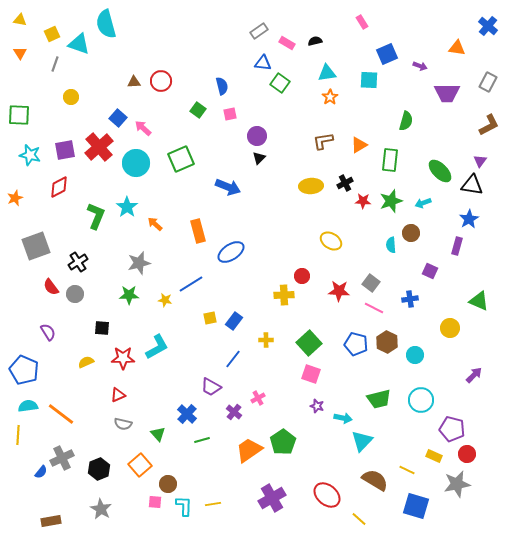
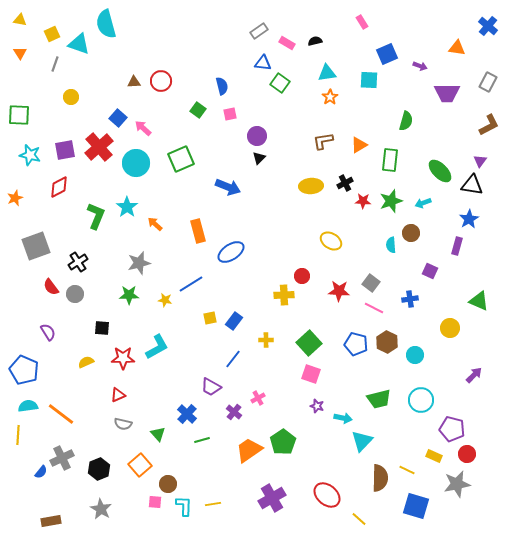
brown semicircle at (375, 480): moved 5 px right, 2 px up; rotated 60 degrees clockwise
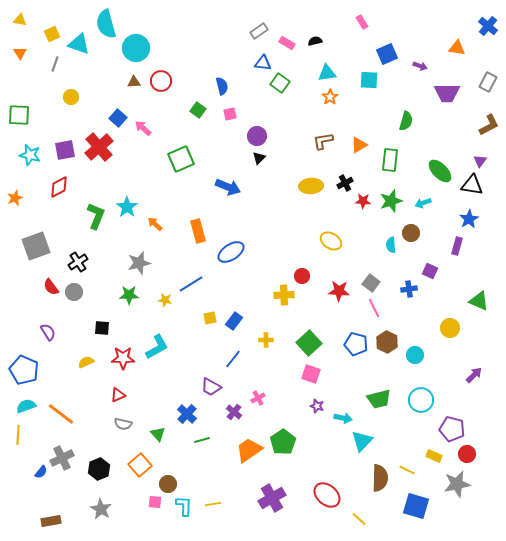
cyan circle at (136, 163): moved 115 px up
gray circle at (75, 294): moved 1 px left, 2 px up
blue cross at (410, 299): moved 1 px left, 10 px up
pink line at (374, 308): rotated 36 degrees clockwise
cyan semicircle at (28, 406): moved 2 px left; rotated 12 degrees counterclockwise
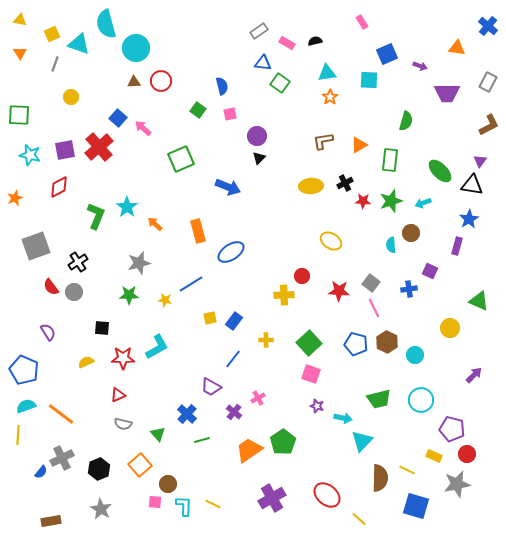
yellow line at (213, 504): rotated 35 degrees clockwise
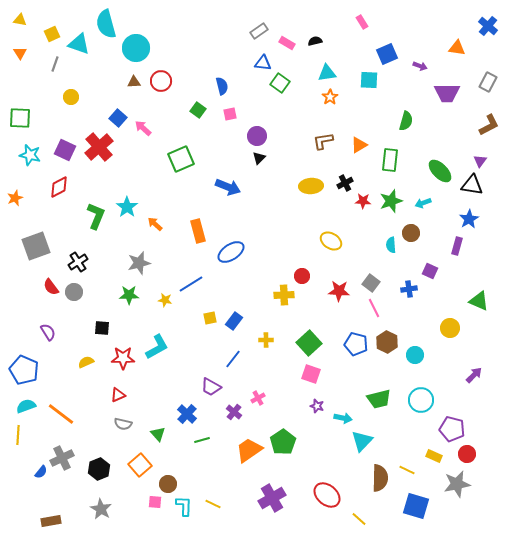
green square at (19, 115): moved 1 px right, 3 px down
purple square at (65, 150): rotated 35 degrees clockwise
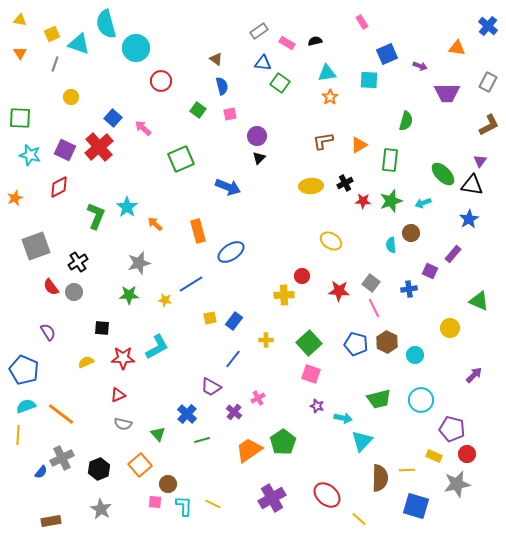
brown triangle at (134, 82): moved 82 px right, 23 px up; rotated 40 degrees clockwise
blue square at (118, 118): moved 5 px left
green ellipse at (440, 171): moved 3 px right, 3 px down
purple rectangle at (457, 246): moved 4 px left, 8 px down; rotated 24 degrees clockwise
yellow line at (407, 470): rotated 28 degrees counterclockwise
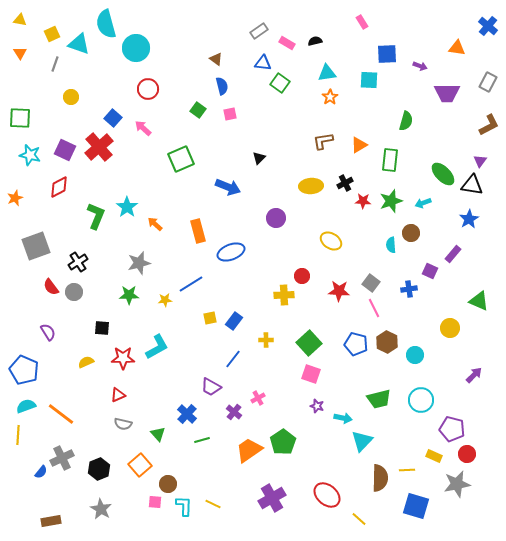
blue square at (387, 54): rotated 20 degrees clockwise
red circle at (161, 81): moved 13 px left, 8 px down
purple circle at (257, 136): moved 19 px right, 82 px down
blue ellipse at (231, 252): rotated 12 degrees clockwise
yellow star at (165, 300): rotated 16 degrees counterclockwise
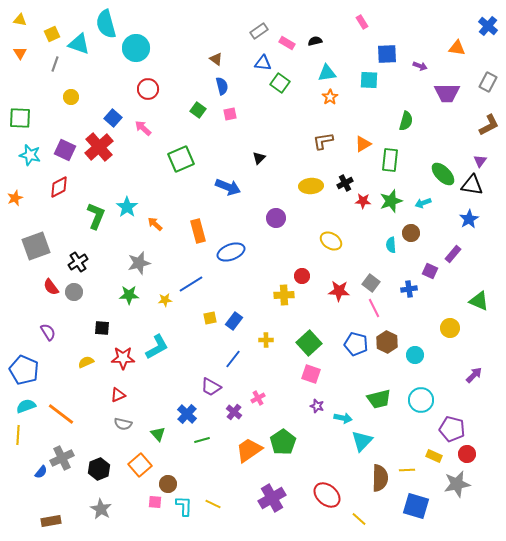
orange triangle at (359, 145): moved 4 px right, 1 px up
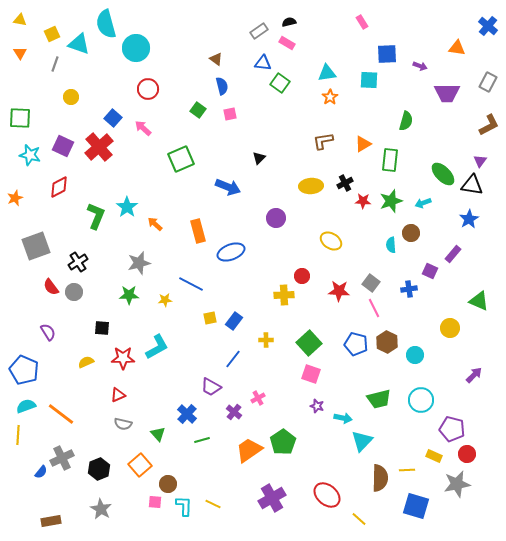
black semicircle at (315, 41): moved 26 px left, 19 px up
purple square at (65, 150): moved 2 px left, 4 px up
blue line at (191, 284): rotated 60 degrees clockwise
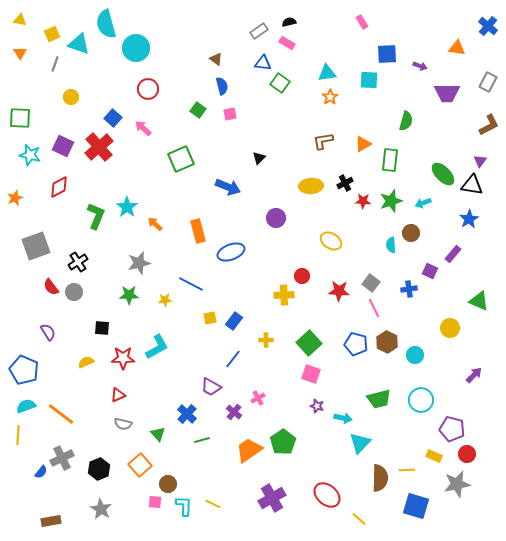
cyan triangle at (362, 441): moved 2 px left, 2 px down
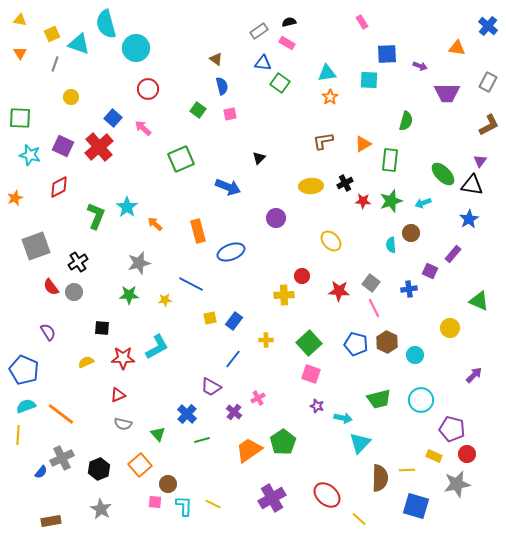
yellow ellipse at (331, 241): rotated 15 degrees clockwise
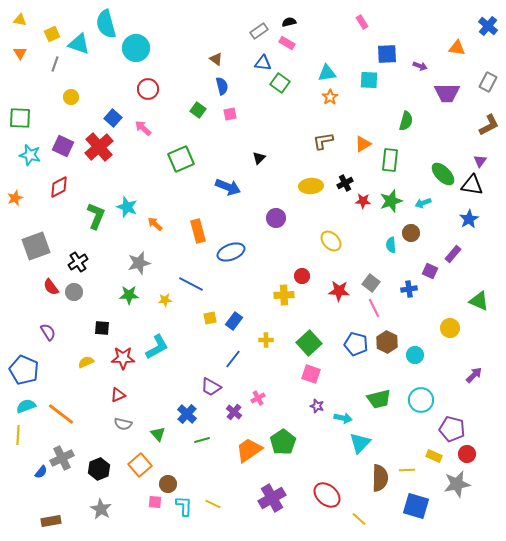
cyan star at (127, 207): rotated 15 degrees counterclockwise
